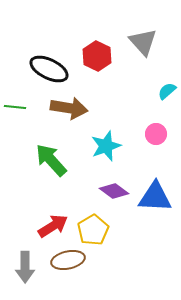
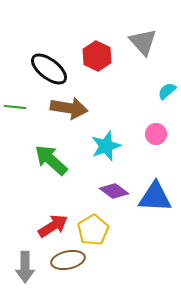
black ellipse: rotated 12 degrees clockwise
green arrow: rotated 6 degrees counterclockwise
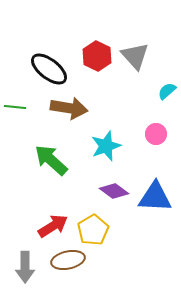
gray triangle: moved 8 px left, 14 px down
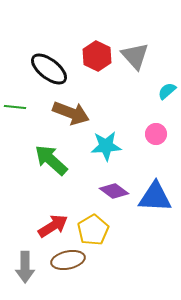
brown arrow: moved 2 px right, 5 px down; rotated 12 degrees clockwise
cyan star: rotated 16 degrees clockwise
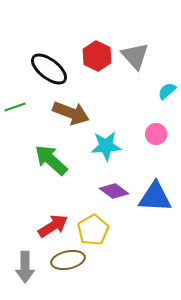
green line: rotated 25 degrees counterclockwise
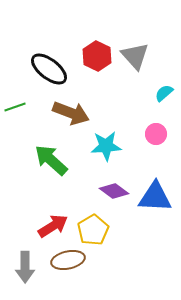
cyan semicircle: moved 3 px left, 2 px down
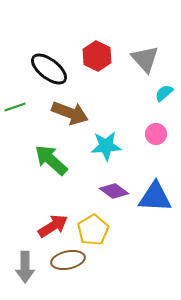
gray triangle: moved 10 px right, 3 px down
brown arrow: moved 1 px left
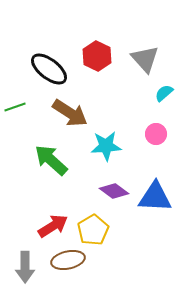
brown arrow: rotated 12 degrees clockwise
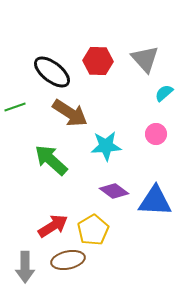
red hexagon: moved 1 px right, 5 px down; rotated 24 degrees counterclockwise
black ellipse: moved 3 px right, 3 px down
blue triangle: moved 4 px down
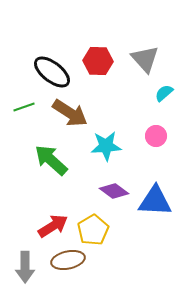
green line: moved 9 px right
pink circle: moved 2 px down
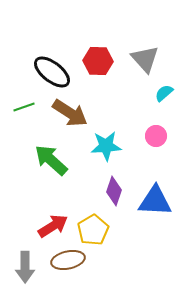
purple diamond: rotated 72 degrees clockwise
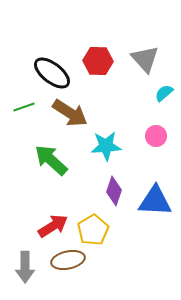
black ellipse: moved 1 px down
